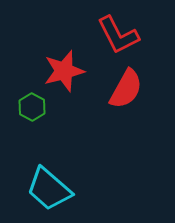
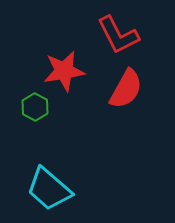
red star: rotated 6 degrees clockwise
green hexagon: moved 3 px right
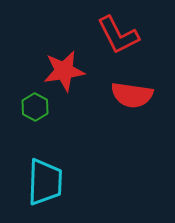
red semicircle: moved 6 px right, 6 px down; rotated 69 degrees clockwise
cyan trapezoid: moved 4 px left, 7 px up; rotated 129 degrees counterclockwise
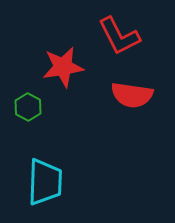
red L-shape: moved 1 px right, 1 px down
red star: moved 1 px left, 4 px up
green hexagon: moved 7 px left
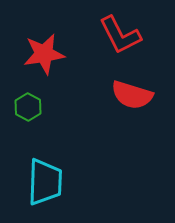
red L-shape: moved 1 px right, 1 px up
red star: moved 19 px left, 13 px up
red semicircle: rotated 9 degrees clockwise
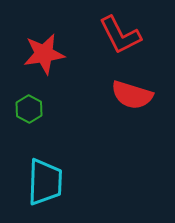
green hexagon: moved 1 px right, 2 px down
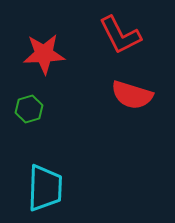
red star: rotated 6 degrees clockwise
green hexagon: rotated 16 degrees clockwise
cyan trapezoid: moved 6 px down
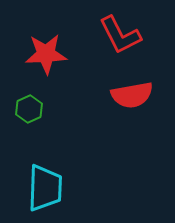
red star: moved 2 px right
red semicircle: rotated 27 degrees counterclockwise
green hexagon: rotated 8 degrees counterclockwise
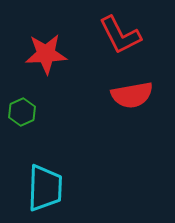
green hexagon: moved 7 px left, 3 px down
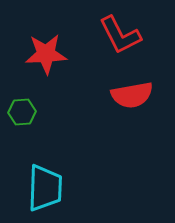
green hexagon: rotated 20 degrees clockwise
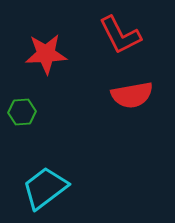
cyan trapezoid: rotated 129 degrees counterclockwise
